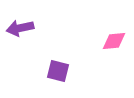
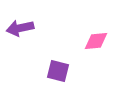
pink diamond: moved 18 px left
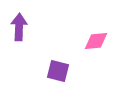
purple arrow: moved 1 px left, 1 px up; rotated 104 degrees clockwise
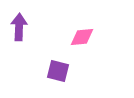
pink diamond: moved 14 px left, 4 px up
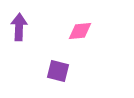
pink diamond: moved 2 px left, 6 px up
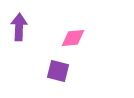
pink diamond: moved 7 px left, 7 px down
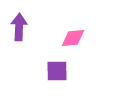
purple square: moved 1 px left; rotated 15 degrees counterclockwise
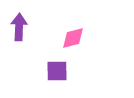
pink diamond: rotated 10 degrees counterclockwise
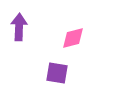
purple square: moved 2 px down; rotated 10 degrees clockwise
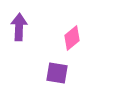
pink diamond: moved 1 px left; rotated 25 degrees counterclockwise
